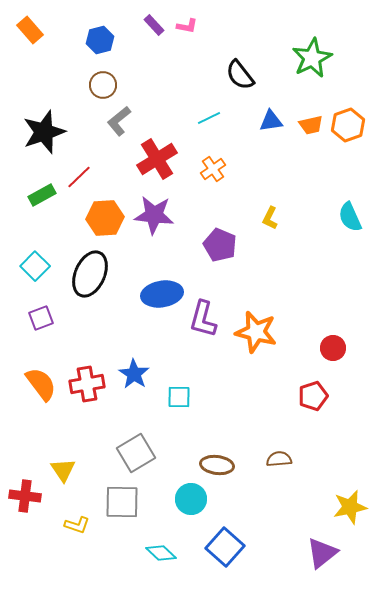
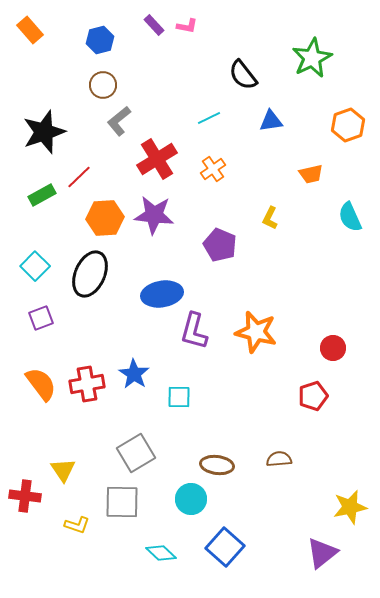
black semicircle at (240, 75): moved 3 px right
orange trapezoid at (311, 125): moved 49 px down
purple L-shape at (203, 319): moved 9 px left, 12 px down
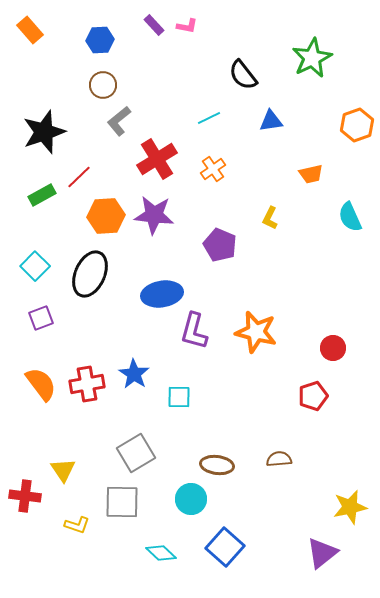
blue hexagon at (100, 40): rotated 12 degrees clockwise
orange hexagon at (348, 125): moved 9 px right
orange hexagon at (105, 218): moved 1 px right, 2 px up
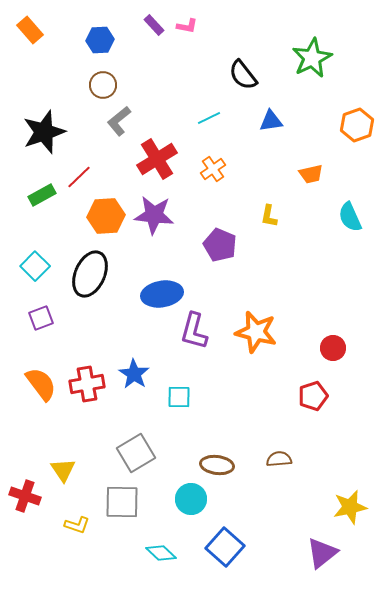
yellow L-shape at (270, 218): moved 1 px left, 2 px up; rotated 15 degrees counterclockwise
red cross at (25, 496): rotated 12 degrees clockwise
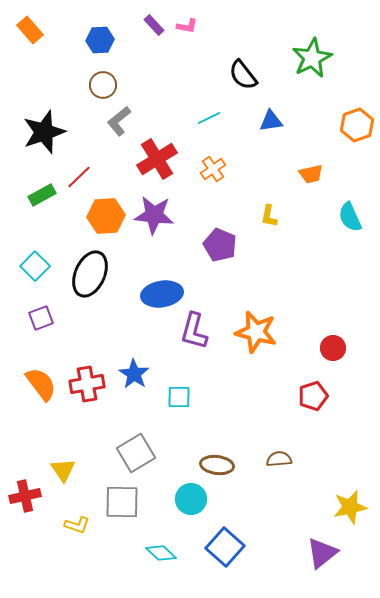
red cross at (25, 496): rotated 32 degrees counterclockwise
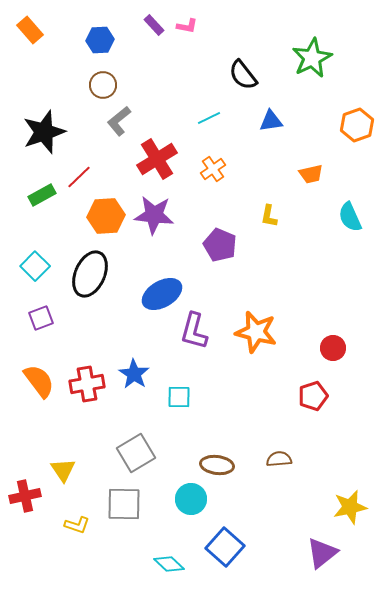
blue ellipse at (162, 294): rotated 21 degrees counterclockwise
orange semicircle at (41, 384): moved 2 px left, 3 px up
gray square at (122, 502): moved 2 px right, 2 px down
cyan diamond at (161, 553): moved 8 px right, 11 px down
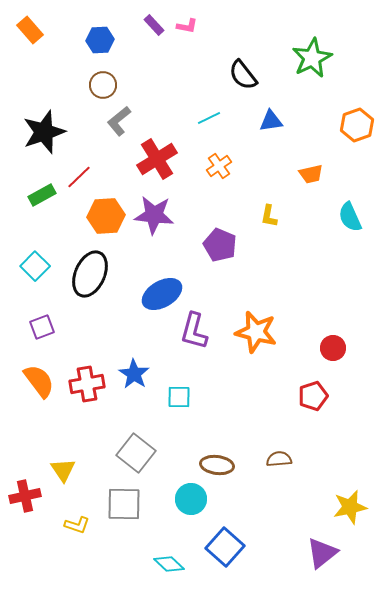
orange cross at (213, 169): moved 6 px right, 3 px up
purple square at (41, 318): moved 1 px right, 9 px down
gray square at (136, 453): rotated 21 degrees counterclockwise
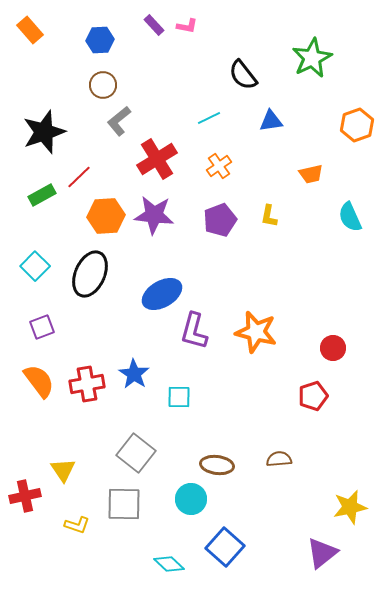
purple pentagon at (220, 245): moved 25 px up; rotated 28 degrees clockwise
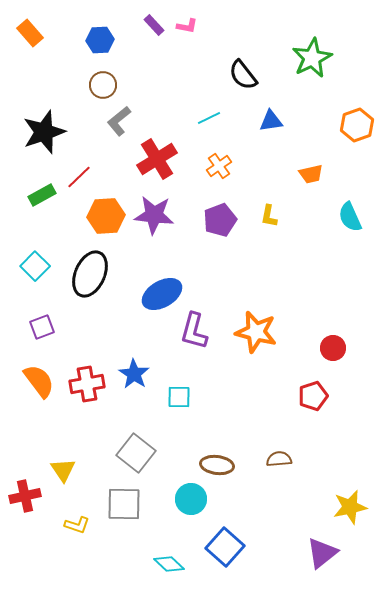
orange rectangle at (30, 30): moved 3 px down
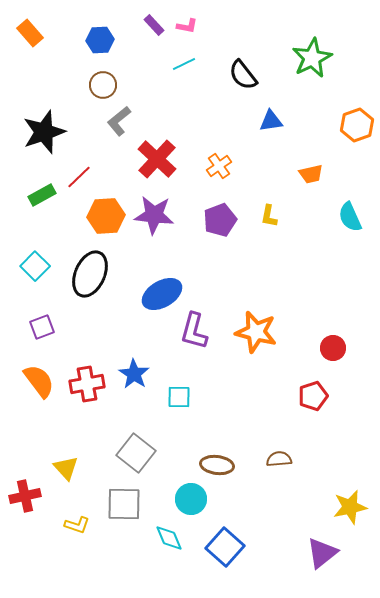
cyan line at (209, 118): moved 25 px left, 54 px up
red cross at (157, 159): rotated 15 degrees counterclockwise
yellow triangle at (63, 470): moved 3 px right, 2 px up; rotated 8 degrees counterclockwise
cyan diamond at (169, 564): moved 26 px up; rotated 24 degrees clockwise
